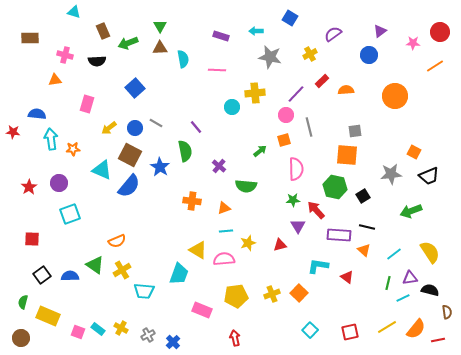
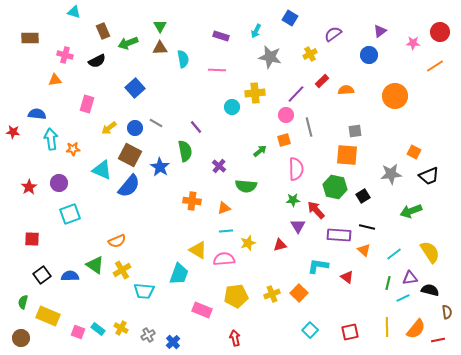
cyan arrow at (256, 31): rotated 64 degrees counterclockwise
black semicircle at (97, 61): rotated 24 degrees counterclockwise
yellow line at (387, 327): rotated 60 degrees counterclockwise
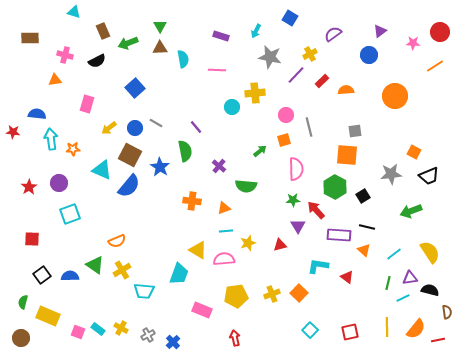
purple line at (296, 94): moved 19 px up
green hexagon at (335, 187): rotated 15 degrees clockwise
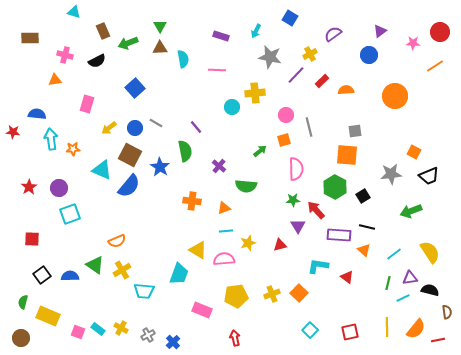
purple circle at (59, 183): moved 5 px down
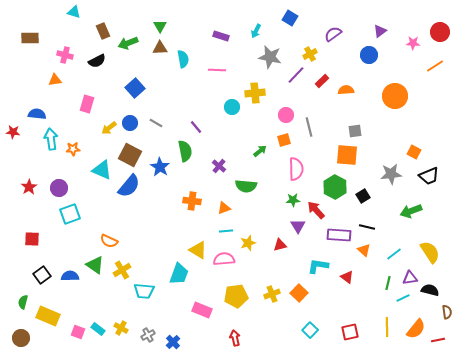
blue circle at (135, 128): moved 5 px left, 5 px up
orange semicircle at (117, 241): moved 8 px left; rotated 48 degrees clockwise
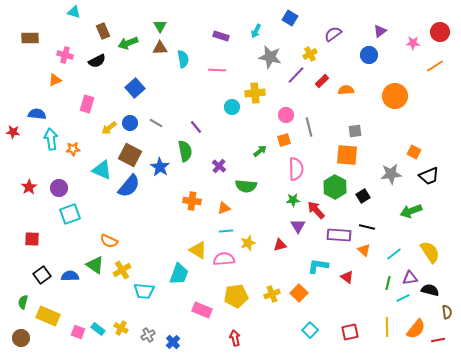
orange triangle at (55, 80): rotated 16 degrees counterclockwise
